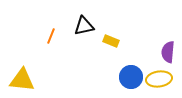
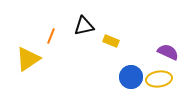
purple semicircle: rotated 110 degrees clockwise
yellow triangle: moved 6 px right, 21 px up; rotated 40 degrees counterclockwise
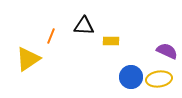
black triangle: rotated 15 degrees clockwise
yellow rectangle: rotated 21 degrees counterclockwise
purple semicircle: moved 1 px left, 1 px up
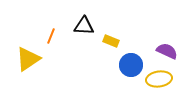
yellow rectangle: rotated 21 degrees clockwise
blue circle: moved 12 px up
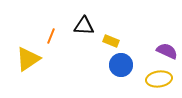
blue circle: moved 10 px left
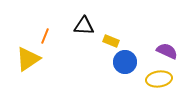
orange line: moved 6 px left
blue circle: moved 4 px right, 3 px up
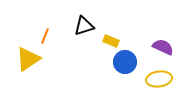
black triangle: rotated 20 degrees counterclockwise
purple semicircle: moved 4 px left, 4 px up
